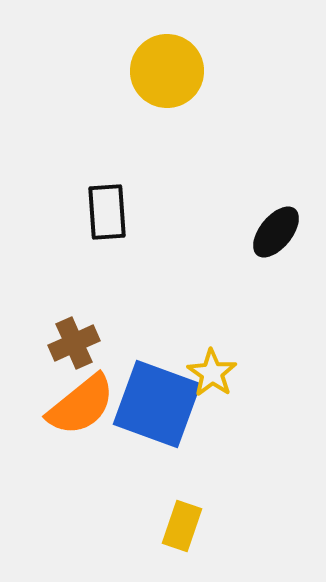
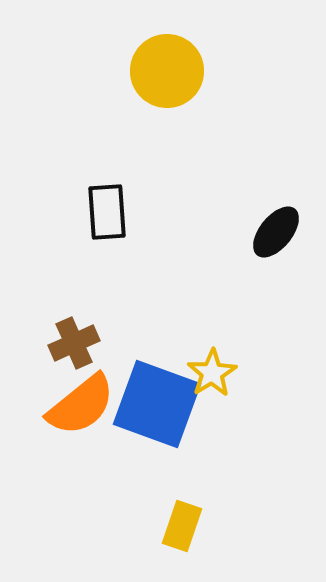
yellow star: rotated 6 degrees clockwise
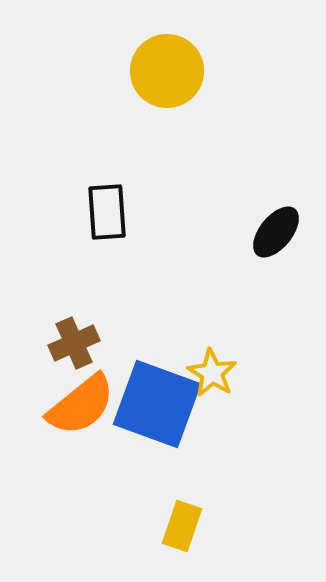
yellow star: rotated 9 degrees counterclockwise
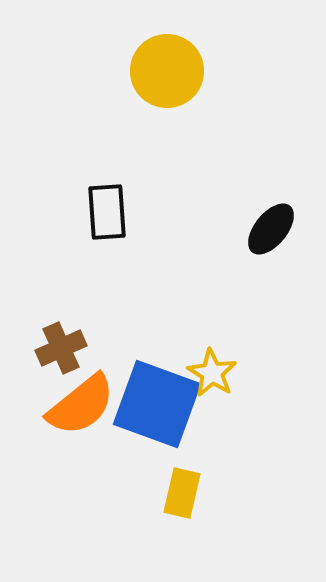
black ellipse: moved 5 px left, 3 px up
brown cross: moved 13 px left, 5 px down
yellow rectangle: moved 33 px up; rotated 6 degrees counterclockwise
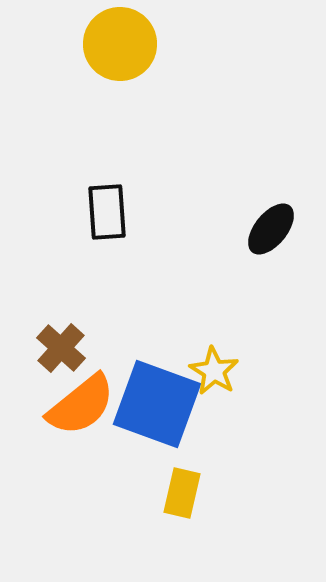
yellow circle: moved 47 px left, 27 px up
brown cross: rotated 24 degrees counterclockwise
yellow star: moved 2 px right, 2 px up
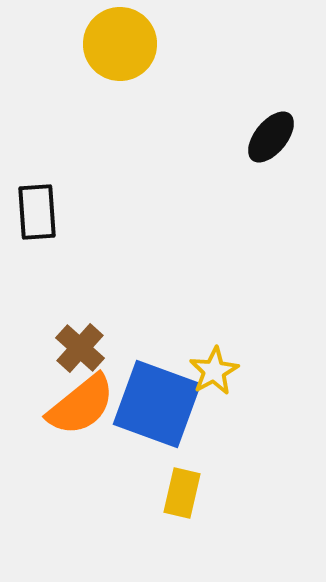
black rectangle: moved 70 px left
black ellipse: moved 92 px up
brown cross: moved 19 px right
yellow star: rotated 12 degrees clockwise
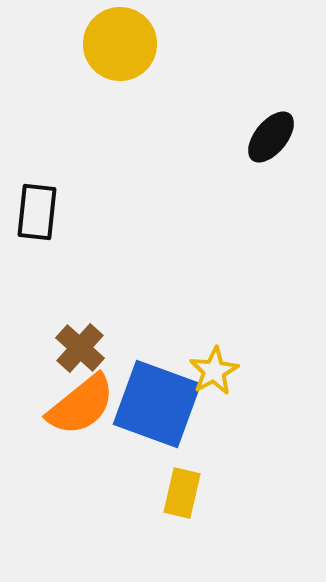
black rectangle: rotated 10 degrees clockwise
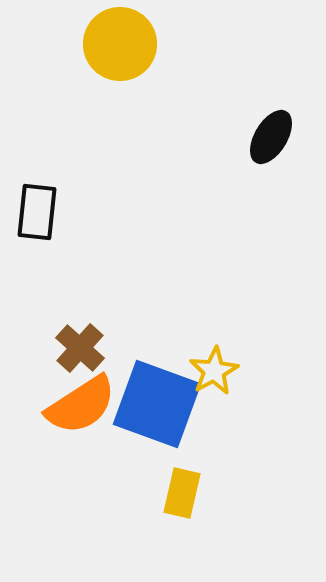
black ellipse: rotated 8 degrees counterclockwise
orange semicircle: rotated 6 degrees clockwise
